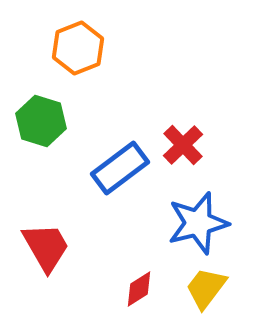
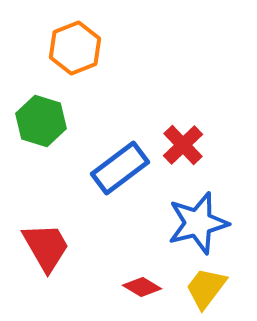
orange hexagon: moved 3 px left
red diamond: moved 3 px right, 2 px up; rotated 63 degrees clockwise
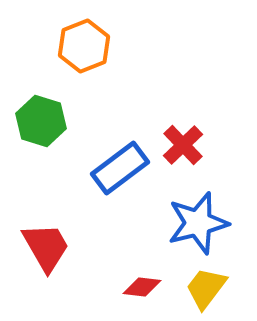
orange hexagon: moved 9 px right, 2 px up
red diamond: rotated 24 degrees counterclockwise
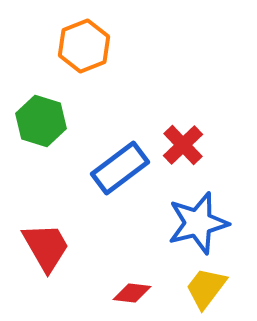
red diamond: moved 10 px left, 6 px down
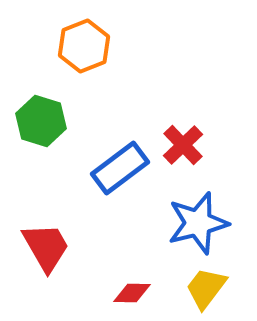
red diamond: rotated 6 degrees counterclockwise
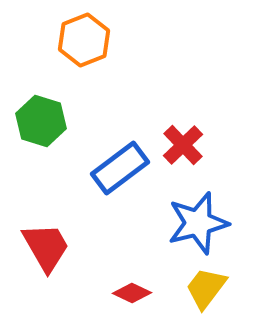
orange hexagon: moved 6 px up
red diamond: rotated 24 degrees clockwise
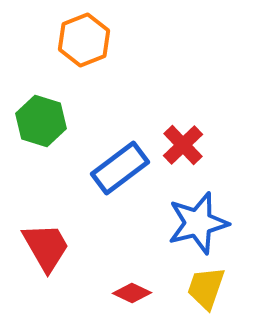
yellow trapezoid: rotated 18 degrees counterclockwise
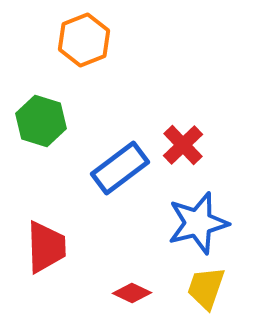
red trapezoid: rotated 28 degrees clockwise
